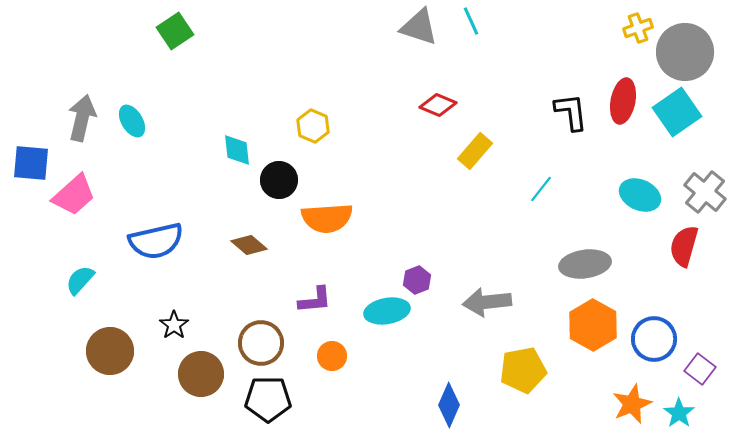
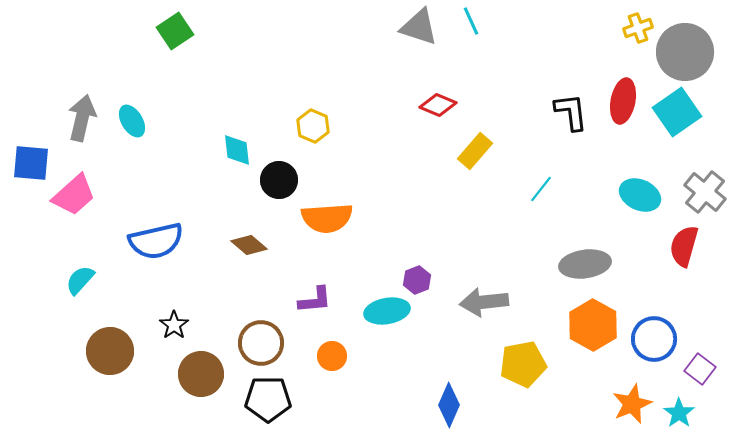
gray arrow at (487, 302): moved 3 px left
yellow pentagon at (523, 370): moved 6 px up
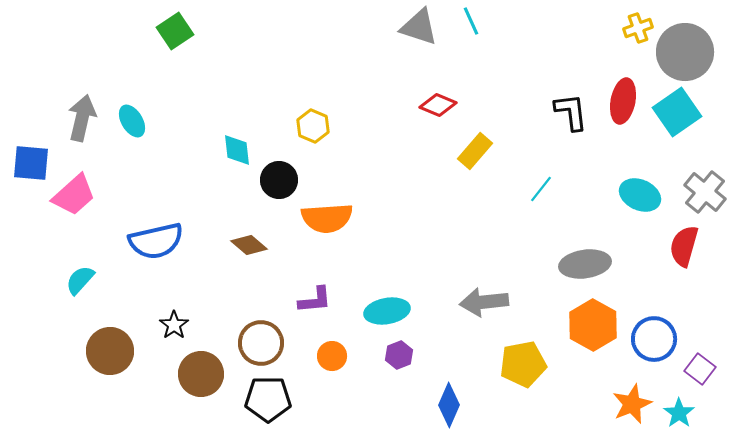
purple hexagon at (417, 280): moved 18 px left, 75 px down
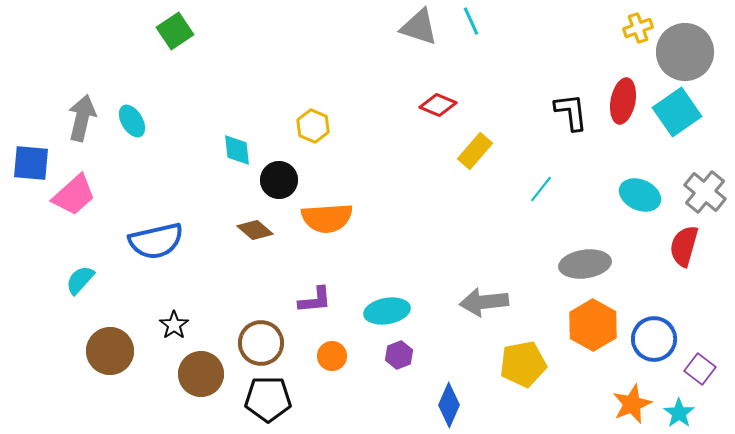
brown diamond at (249, 245): moved 6 px right, 15 px up
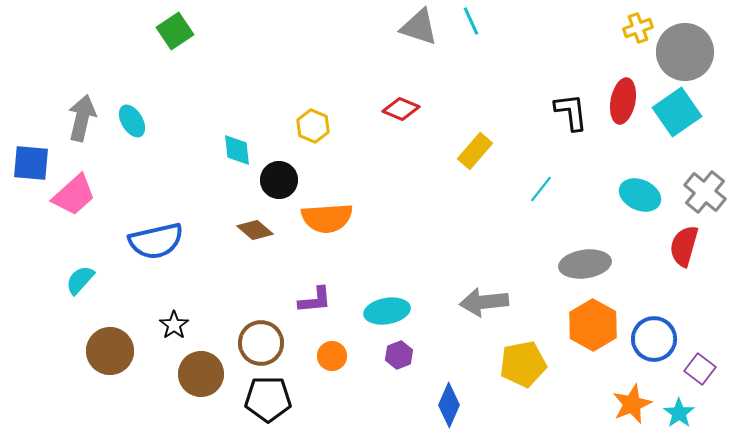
red diamond at (438, 105): moved 37 px left, 4 px down
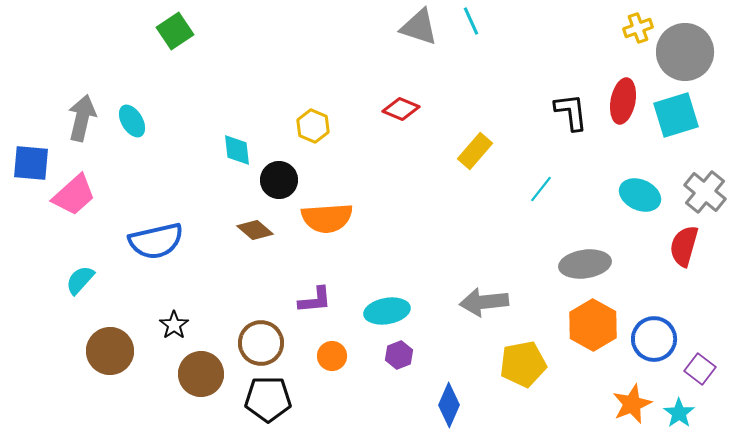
cyan square at (677, 112): moved 1 px left, 3 px down; rotated 18 degrees clockwise
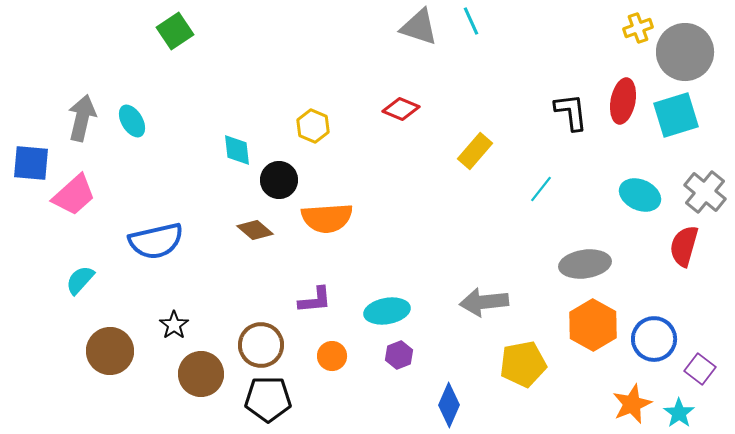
brown circle at (261, 343): moved 2 px down
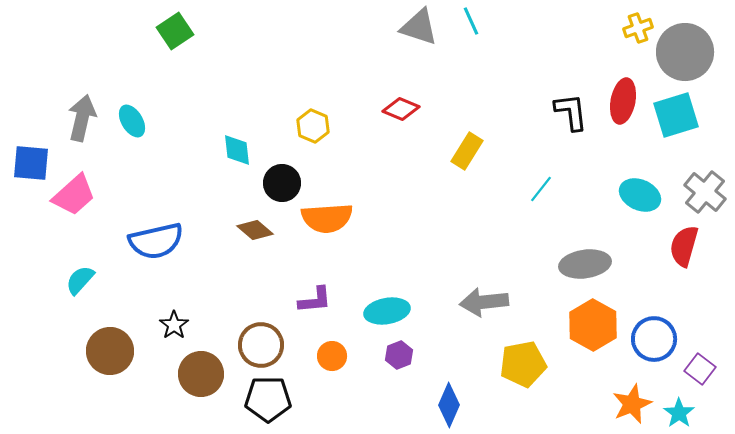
yellow rectangle at (475, 151): moved 8 px left; rotated 9 degrees counterclockwise
black circle at (279, 180): moved 3 px right, 3 px down
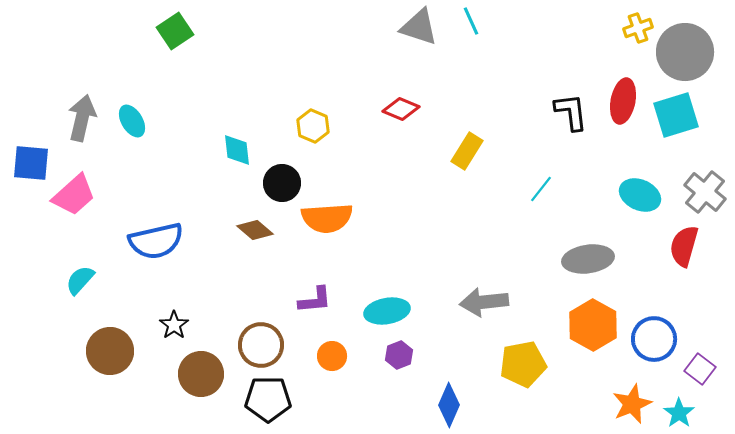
gray ellipse at (585, 264): moved 3 px right, 5 px up
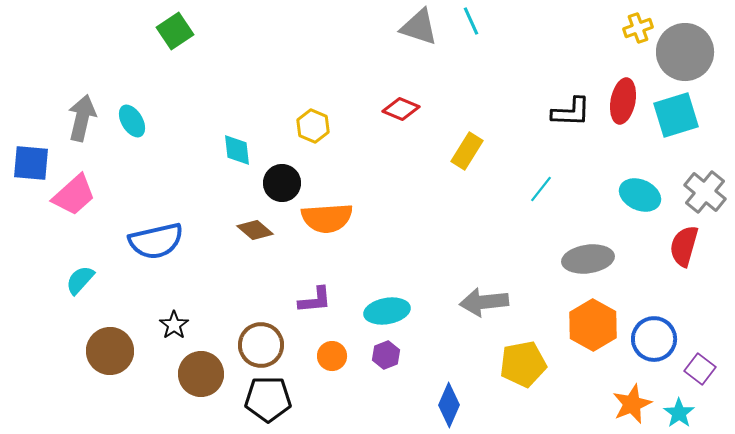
black L-shape at (571, 112): rotated 99 degrees clockwise
purple hexagon at (399, 355): moved 13 px left
